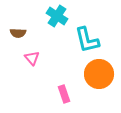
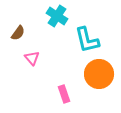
brown semicircle: rotated 56 degrees counterclockwise
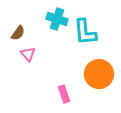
cyan cross: moved 3 px down; rotated 15 degrees counterclockwise
cyan L-shape: moved 2 px left, 8 px up; rotated 8 degrees clockwise
pink triangle: moved 4 px left, 4 px up
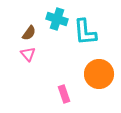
brown semicircle: moved 11 px right
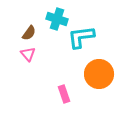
cyan L-shape: moved 4 px left, 5 px down; rotated 88 degrees clockwise
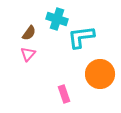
pink triangle: rotated 21 degrees clockwise
orange circle: moved 1 px right
